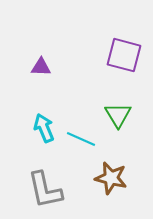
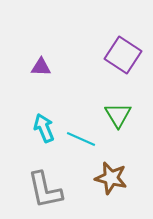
purple square: moved 1 px left; rotated 18 degrees clockwise
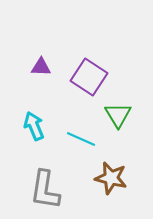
purple square: moved 34 px left, 22 px down
cyan arrow: moved 10 px left, 2 px up
gray L-shape: rotated 21 degrees clockwise
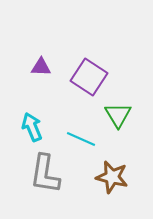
cyan arrow: moved 2 px left, 1 px down
brown star: moved 1 px right, 1 px up
gray L-shape: moved 16 px up
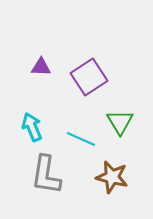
purple square: rotated 24 degrees clockwise
green triangle: moved 2 px right, 7 px down
gray L-shape: moved 1 px right, 1 px down
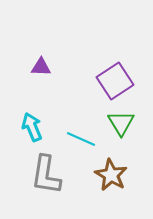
purple square: moved 26 px right, 4 px down
green triangle: moved 1 px right, 1 px down
brown star: moved 1 px left, 2 px up; rotated 16 degrees clockwise
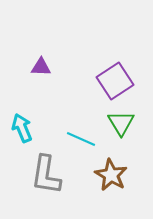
cyan arrow: moved 10 px left, 1 px down
